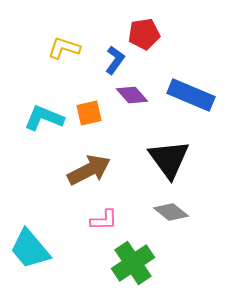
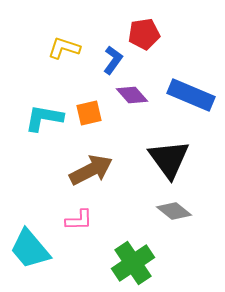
blue L-shape: moved 2 px left
cyan L-shape: rotated 12 degrees counterclockwise
brown arrow: moved 2 px right
gray diamond: moved 3 px right, 1 px up
pink L-shape: moved 25 px left
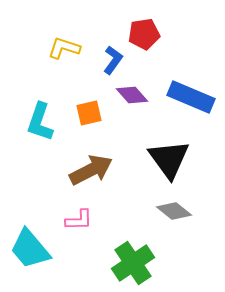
blue rectangle: moved 2 px down
cyan L-shape: moved 4 px left, 4 px down; rotated 81 degrees counterclockwise
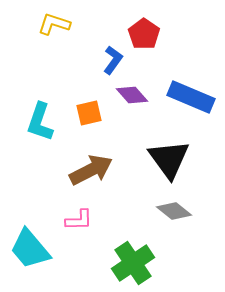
red pentagon: rotated 28 degrees counterclockwise
yellow L-shape: moved 10 px left, 24 px up
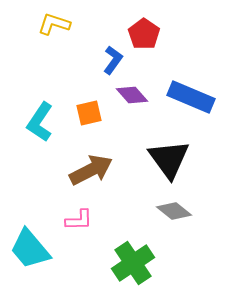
cyan L-shape: rotated 15 degrees clockwise
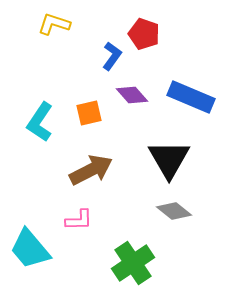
red pentagon: rotated 16 degrees counterclockwise
blue L-shape: moved 1 px left, 4 px up
black triangle: rotated 6 degrees clockwise
